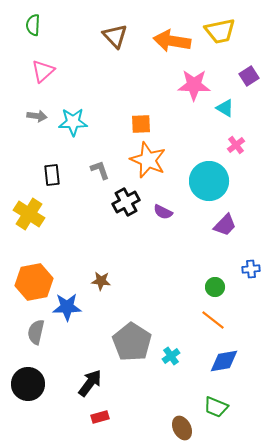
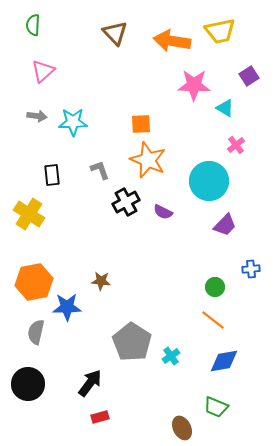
brown triangle: moved 3 px up
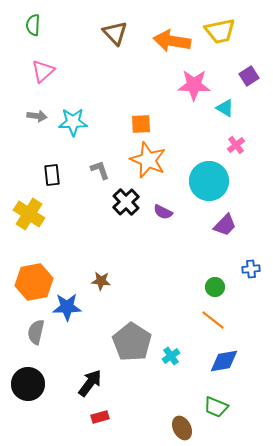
black cross: rotated 16 degrees counterclockwise
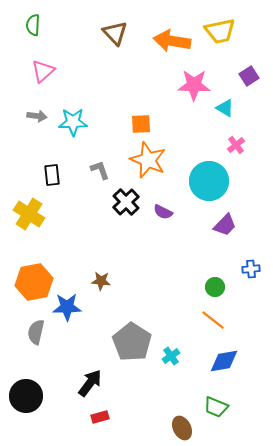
black circle: moved 2 px left, 12 px down
